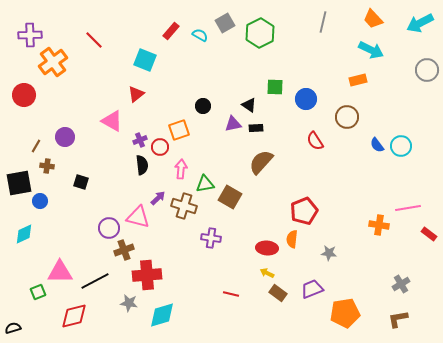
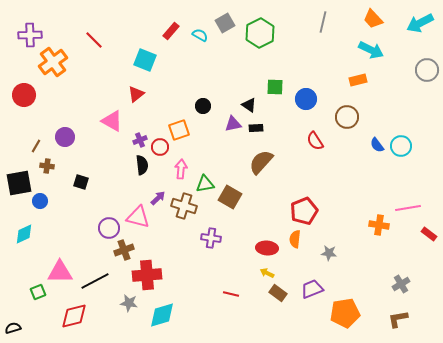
orange semicircle at (292, 239): moved 3 px right
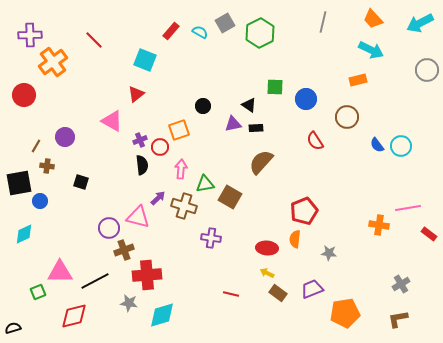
cyan semicircle at (200, 35): moved 3 px up
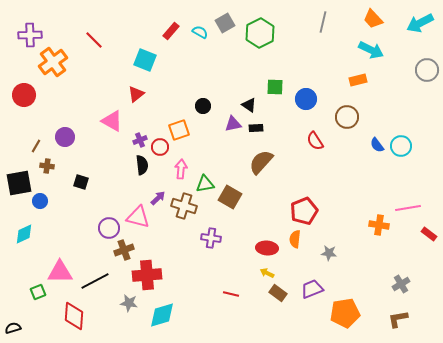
red diamond at (74, 316): rotated 72 degrees counterclockwise
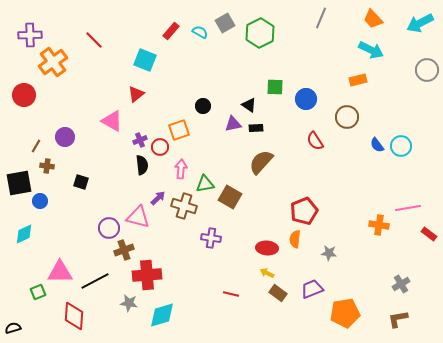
gray line at (323, 22): moved 2 px left, 4 px up; rotated 10 degrees clockwise
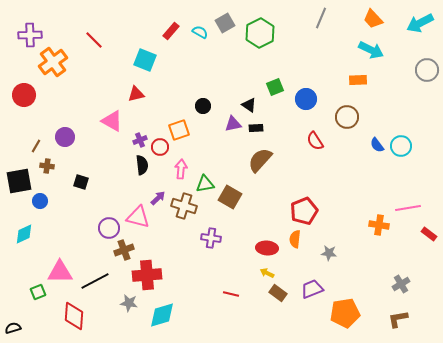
orange rectangle at (358, 80): rotated 12 degrees clockwise
green square at (275, 87): rotated 24 degrees counterclockwise
red triangle at (136, 94): rotated 24 degrees clockwise
brown semicircle at (261, 162): moved 1 px left, 2 px up
black square at (19, 183): moved 2 px up
